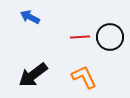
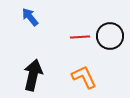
blue arrow: rotated 24 degrees clockwise
black circle: moved 1 px up
black arrow: rotated 140 degrees clockwise
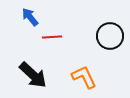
red line: moved 28 px left
black arrow: rotated 120 degrees clockwise
